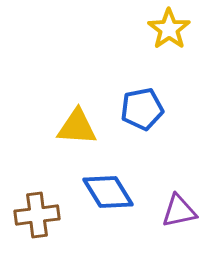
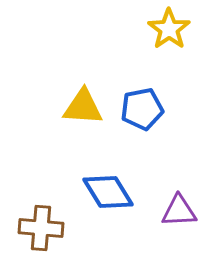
yellow triangle: moved 6 px right, 20 px up
purple triangle: rotated 9 degrees clockwise
brown cross: moved 4 px right, 13 px down; rotated 12 degrees clockwise
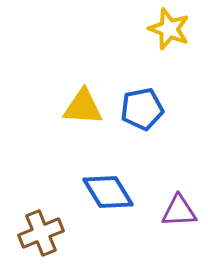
yellow star: rotated 15 degrees counterclockwise
brown cross: moved 5 px down; rotated 27 degrees counterclockwise
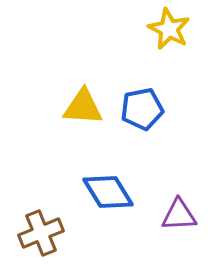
yellow star: rotated 6 degrees clockwise
purple triangle: moved 4 px down
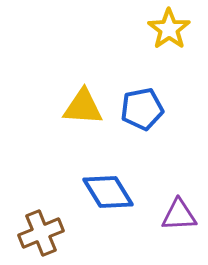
yellow star: rotated 9 degrees clockwise
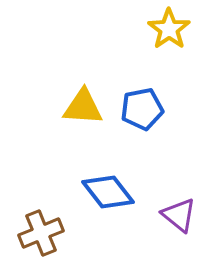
blue diamond: rotated 6 degrees counterclockwise
purple triangle: rotated 42 degrees clockwise
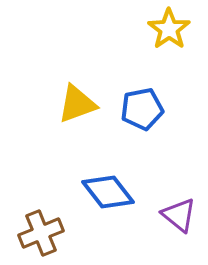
yellow triangle: moved 6 px left, 3 px up; rotated 24 degrees counterclockwise
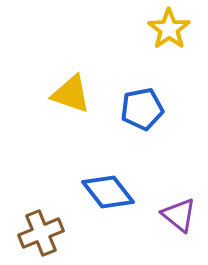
yellow triangle: moved 6 px left, 10 px up; rotated 39 degrees clockwise
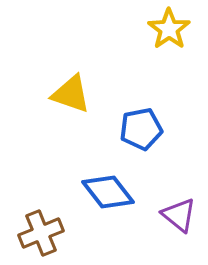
blue pentagon: moved 1 px left, 20 px down
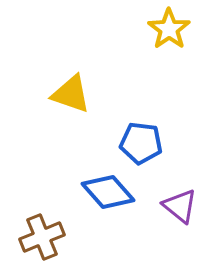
blue pentagon: moved 14 px down; rotated 18 degrees clockwise
blue diamond: rotated 4 degrees counterclockwise
purple triangle: moved 1 px right, 9 px up
brown cross: moved 1 px right, 4 px down
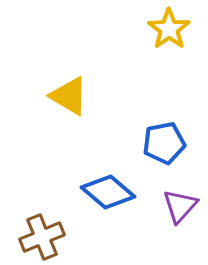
yellow triangle: moved 2 px left, 2 px down; rotated 12 degrees clockwise
blue pentagon: moved 23 px right; rotated 18 degrees counterclockwise
blue diamond: rotated 8 degrees counterclockwise
purple triangle: rotated 33 degrees clockwise
